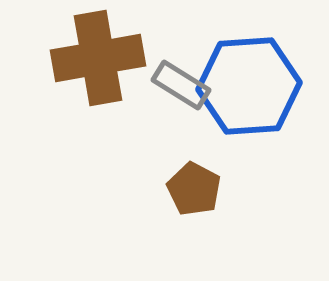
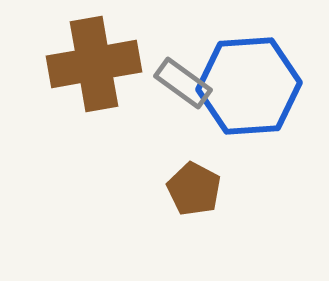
brown cross: moved 4 px left, 6 px down
gray rectangle: moved 2 px right, 2 px up; rotated 4 degrees clockwise
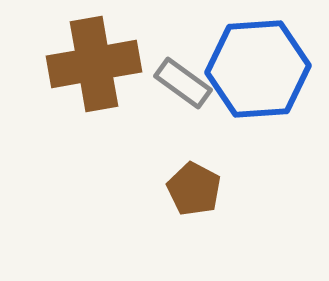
blue hexagon: moved 9 px right, 17 px up
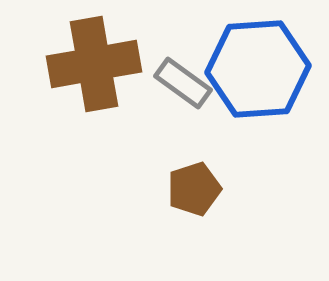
brown pentagon: rotated 26 degrees clockwise
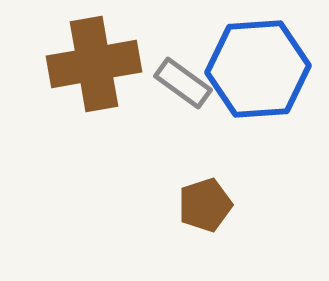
brown pentagon: moved 11 px right, 16 px down
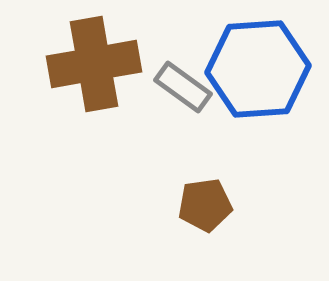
gray rectangle: moved 4 px down
brown pentagon: rotated 10 degrees clockwise
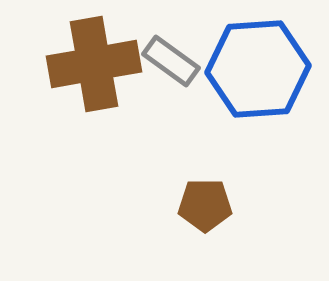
gray rectangle: moved 12 px left, 26 px up
brown pentagon: rotated 8 degrees clockwise
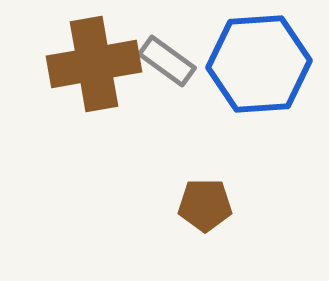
gray rectangle: moved 4 px left
blue hexagon: moved 1 px right, 5 px up
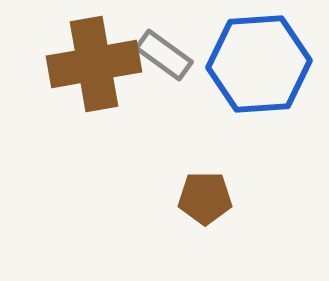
gray rectangle: moved 3 px left, 6 px up
brown pentagon: moved 7 px up
